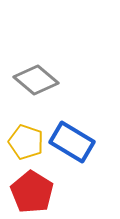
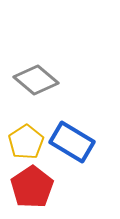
yellow pentagon: rotated 20 degrees clockwise
red pentagon: moved 5 px up; rotated 6 degrees clockwise
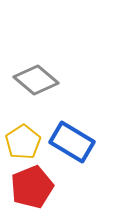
yellow pentagon: moved 3 px left
red pentagon: rotated 12 degrees clockwise
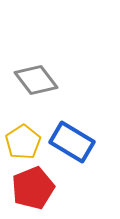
gray diamond: rotated 12 degrees clockwise
red pentagon: moved 1 px right, 1 px down
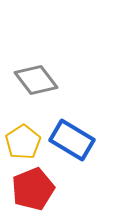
blue rectangle: moved 2 px up
red pentagon: moved 1 px down
